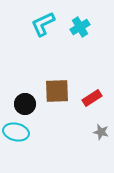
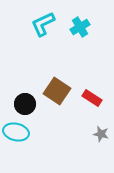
brown square: rotated 36 degrees clockwise
red rectangle: rotated 66 degrees clockwise
gray star: moved 2 px down
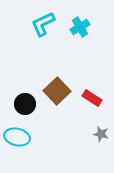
brown square: rotated 12 degrees clockwise
cyan ellipse: moved 1 px right, 5 px down
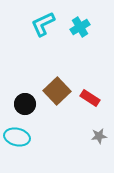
red rectangle: moved 2 px left
gray star: moved 2 px left, 2 px down; rotated 21 degrees counterclockwise
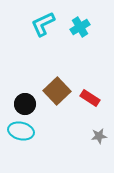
cyan ellipse: moved 4 px right, 6 px up
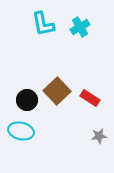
cyan L-shape: rotated 76 degrees counterclockwise
black circle: moved 2 px right, 4 px up
